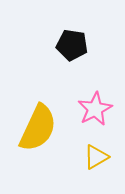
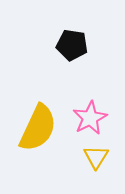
pink star: moved 5 px left, 9 px down
yellow triangle: rotated 28 degrees counterclockwise
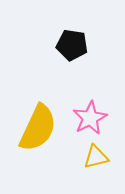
yellow triangle: rotated 44 degrees clockwise
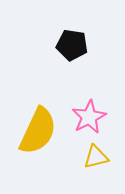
pink star: moved 1 px left, 1 px up
yellow semicircle: moved 3 px down
